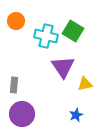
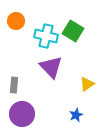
purple triangle: moved 12 px left; rotated 10 degrees counterclockwise
yellow triangle: moved 2 px right; rotated 21 degrees counterclockwise
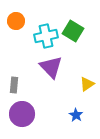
cyan cross: rotated 25 degrees counterclockwise
blue star: rotated 16 degrees counterclockwise
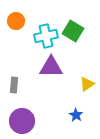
purple triangle: rotated 45 degrees counterclockwise
purple circle: moved 7 px down
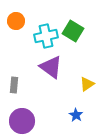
purple triangle: rotated 35 degrees clockwise
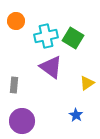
green square: moved 7 px down
yellow triangle: moved 1 px up
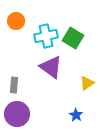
purple circle: moved 5 px left, 7 px up
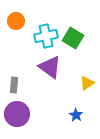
purple triangle: moved 1 px left
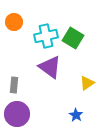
orange circle: moved 2 px left, 1 px down
